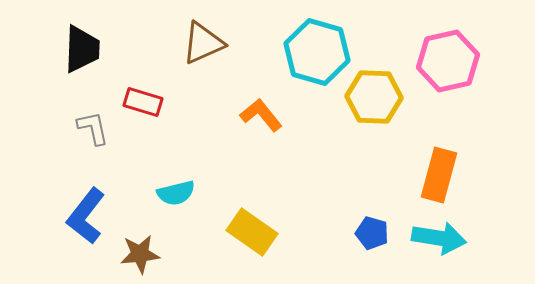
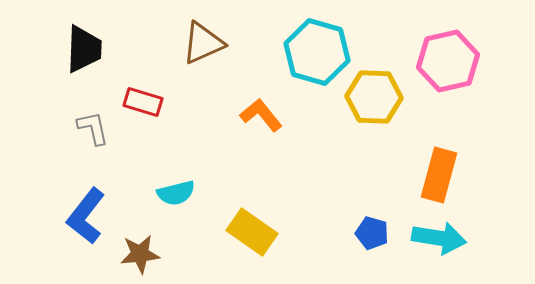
black trapezoid: moved 2 px right
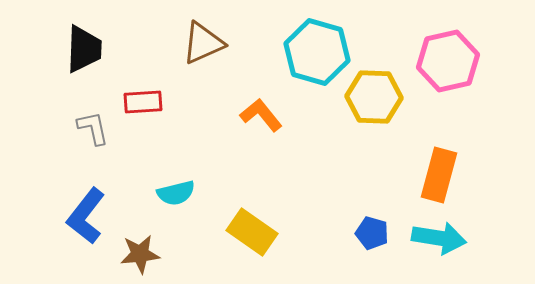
red rectangle: rotated 21 degrees counterclockwise
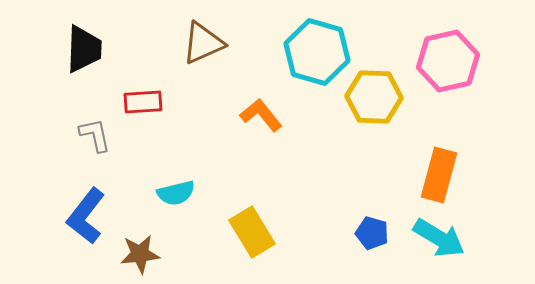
gray L-shape: moved 2 px right, 7 px down
yellow rectangle: rotated 24 degrees clockwise
cyan arrow: rotated 22 degrees clockwise
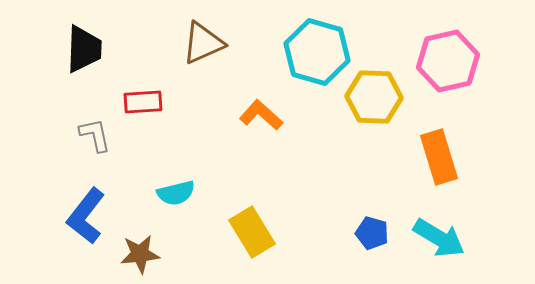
orange L-shape: rotated 9 degrees counterclockwise
orange rectangle: moved 18 px up; rotated 32 degrees counterclockwise
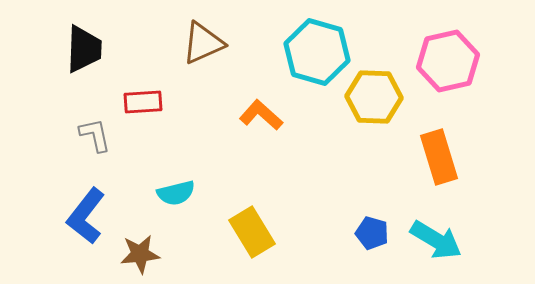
cyan arrow: moved 3 px left, 2 px down
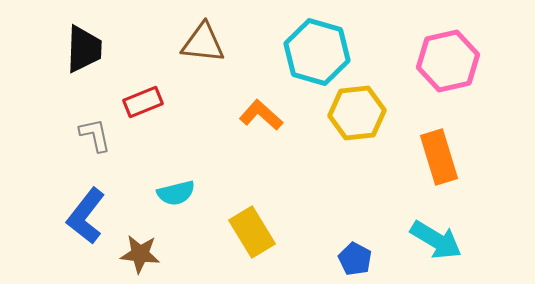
brown triangle: rotated 30 degrees clockwise
yellow hexagon: moved 17 px left, 16 px down; rotated 8 degrees counterclockwise
red rectangle: rotated 18 degrees counterclockwise
blue pentagon: moved 17 px left, 26 px down; rotated 12 degrees clockwise
brown star: rotated 12 degrees clockwise
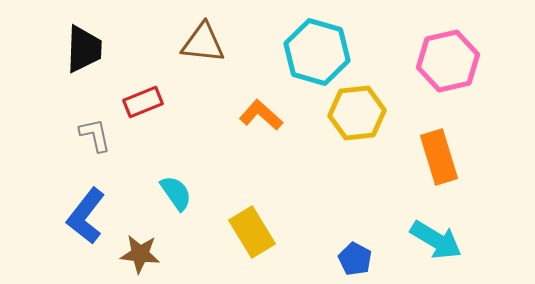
cyan semicircle: rotated 111 degrees counterclockwise
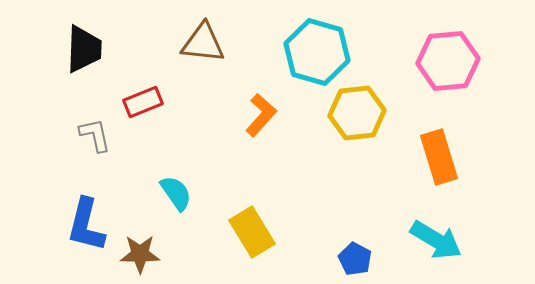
pink hexagon: rotated 8 degrees clockwise
orange L-shape: rotated 90 degrees clockwise
blue L-shape: moved 9 px down; rotated 24 degrees counterclockwise
brown star: rotated 6 degrees counterclockwise
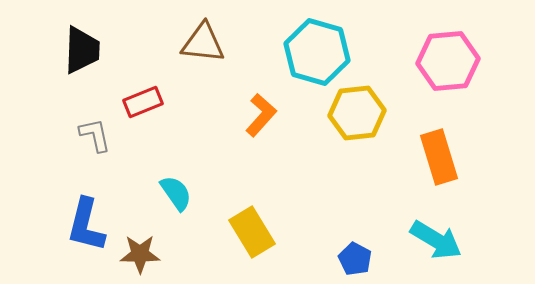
black trapezoid: moved 2 px left, 1 px down
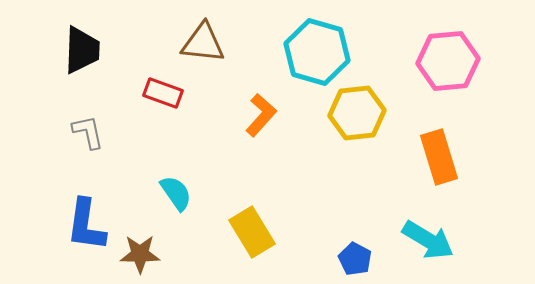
red rectangle: moved 20 px right, 9 px up; rotated 42 degrees clockwise
gray L-shape: moved 7 px left, 3 px up
blue L-shape: rotated 6 degrees counterclockwise
cyan arrow: moved 8 px left
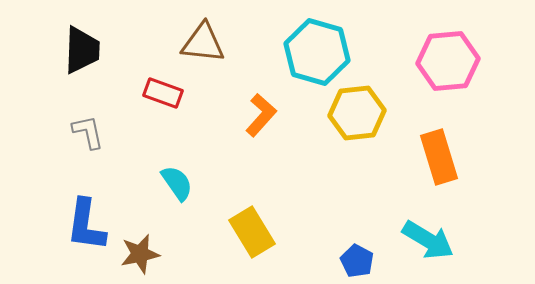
cyan semicircle: moved 1 px right, 10 px up
brown star: rotated 12 degrees counterclockwise
blue pentagon: moved 2 px right, 2 px down
